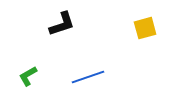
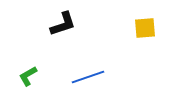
black L-shape: moved 1 px right
yellow square: rotated 10 degrees clockwise
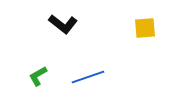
black L-shape: rotated 56 degrees clockwise
green L-shape: moved 10 px right
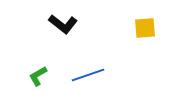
blue line: moved 2 px up
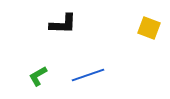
black L-shape: rotated 36 degrees counterclockwise
yellow square: moved 4 px right; rotated 25 degrees clockwise
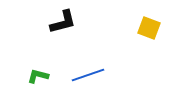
black L-shape: moved 2 px up; rotated 16 degrees counterclockwise
green L-shape: rotated 45 degrees clockwise
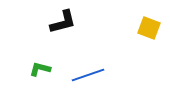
green L-shape: moved 2 px right, 7 px up
